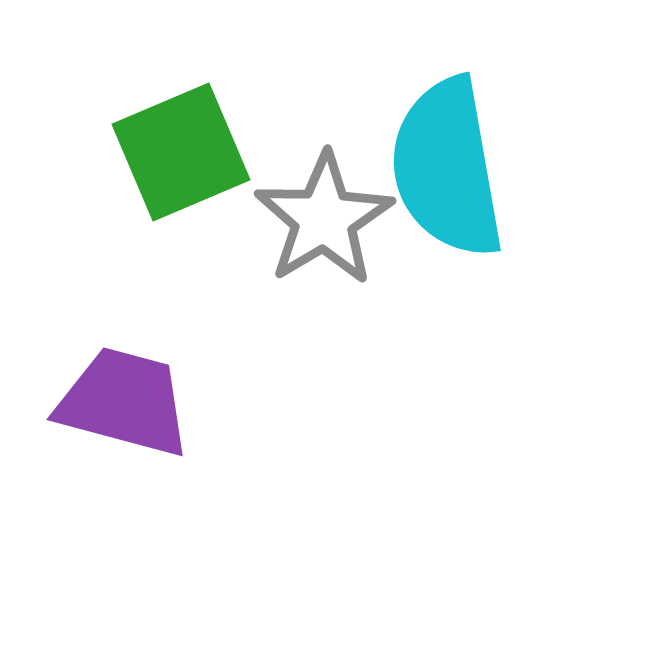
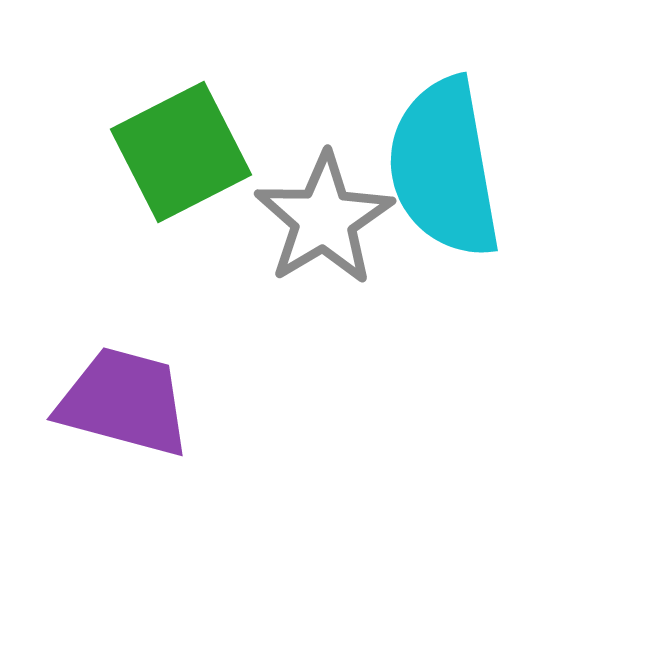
green square: rotated 4 degrees counterclockwise
cyan semicircle: moved 3 px left
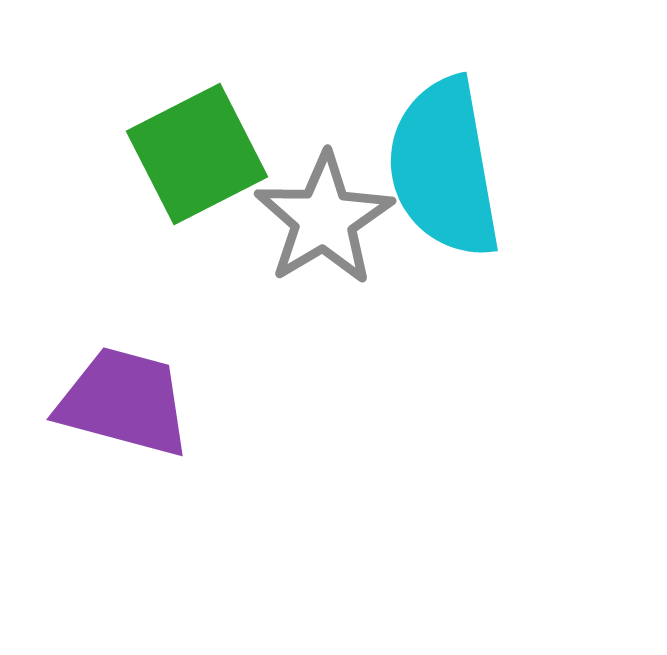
green square: moved 16 px right, 2 px down
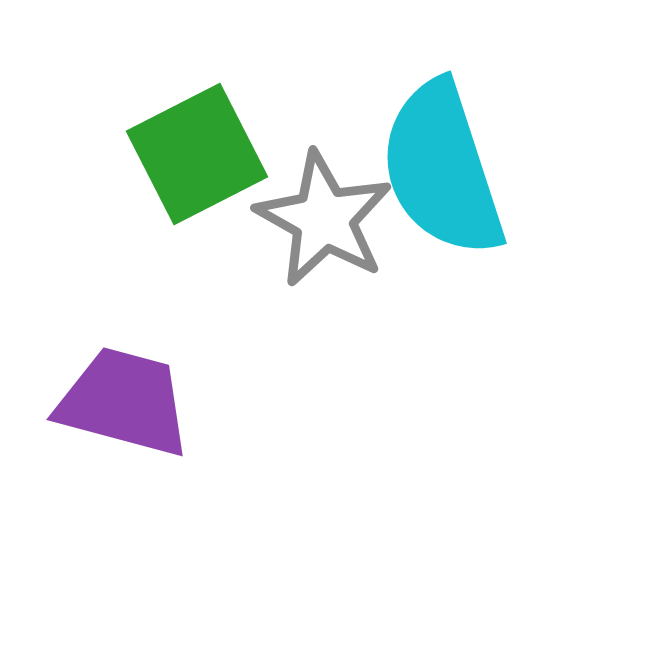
cyan semicircle: moved 2 px left, 1 px down; rotated 8 degrees counterclockwise
gray star: rotated 12 degrees counterclockwise
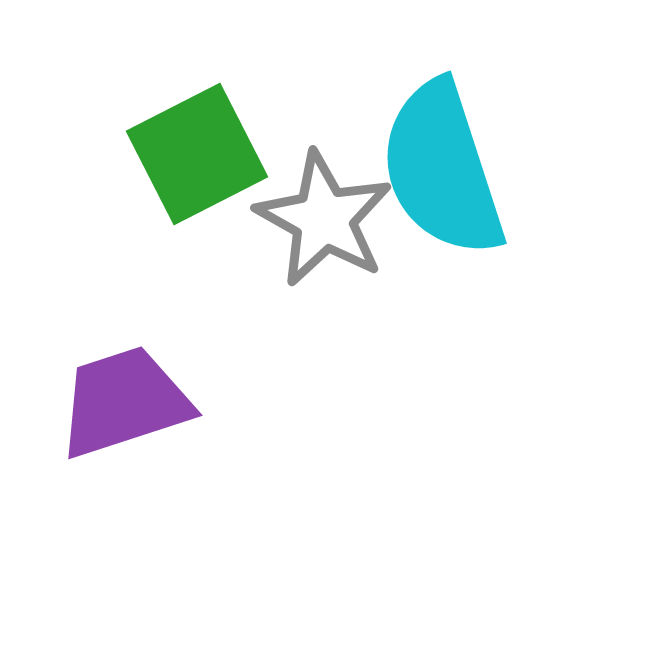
purple trapezoid: rotated 33 degrees counterclockwise
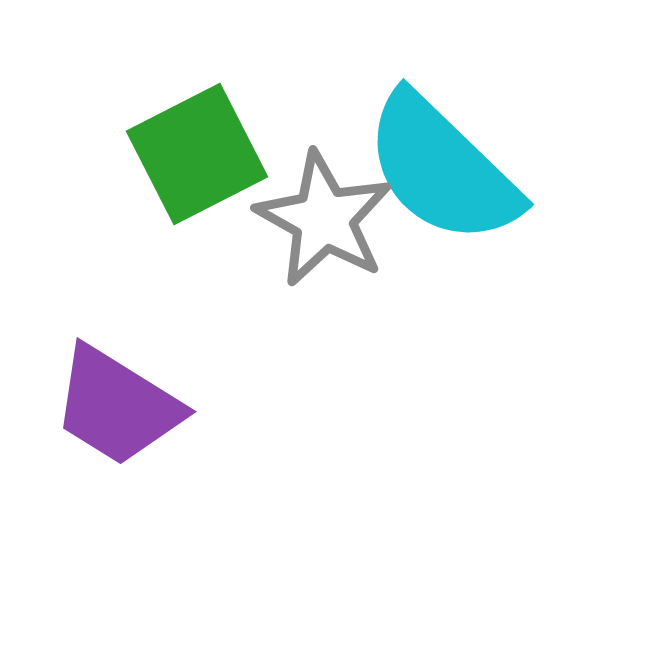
cyan semicircle: rotated 28 degrees counterclockwise
purple trapezoid: moved 7 px left, 4 px down; rotated 130 degrees counterclockwise
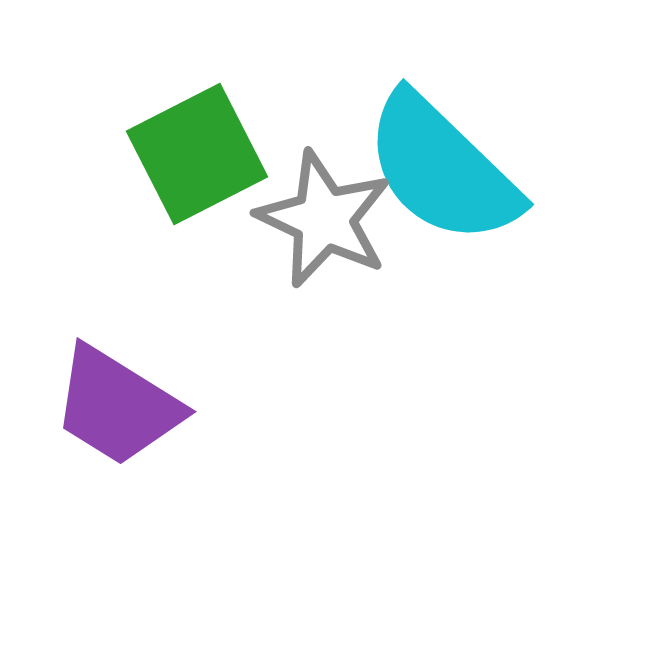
gray star: rotated 4 degrees counterclockwise
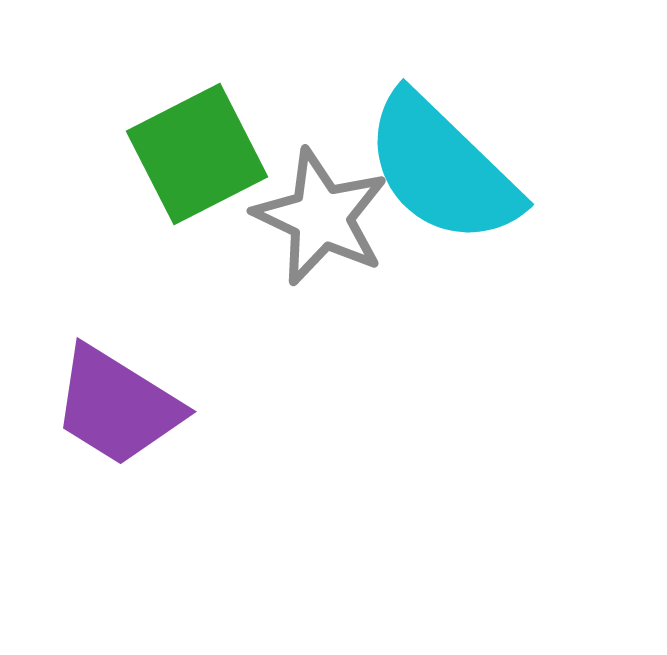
gray star: moved 3 px left, 2 px up
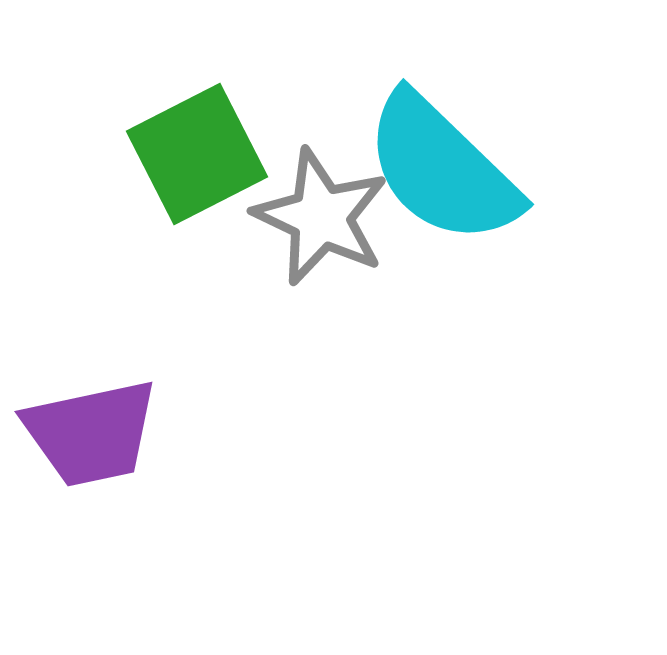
purple trapezoid: moved 26 px left, 27 px down; rotated 44 degrees counterclockwise
